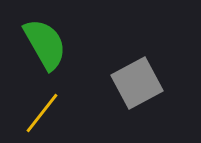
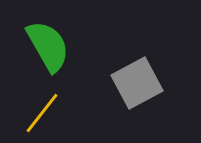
green semicircle: moved 3 px right, 2 px down
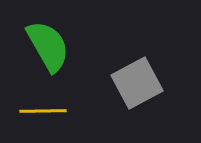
yellow line: moved 1 px right, 2 px up; rotated 51 degrees clockwise
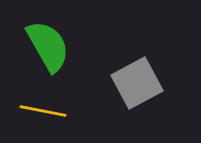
yellow line: rotated 12 degrees clockwise
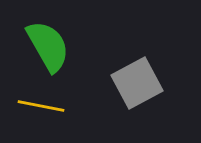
yellow line: moved 2 px left, 5 px up
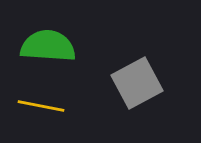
green semicircle: rotated 56 degrees counterclockwise
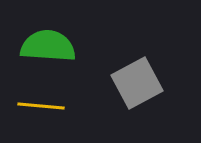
yellow line: rotated 6 degrees counterclockwise
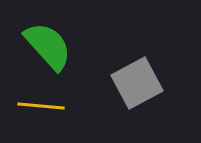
green semicircle: rotated 44 degrees clockwise
